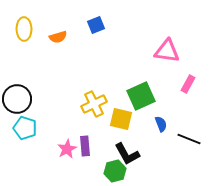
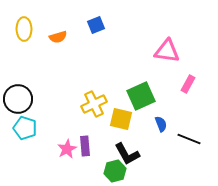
black circle: moved 1 px right
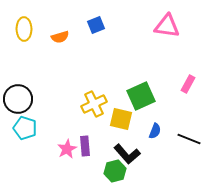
orange semicircle: moved 2 px right
pink triangle: moved 25 px up
blue semicircle: moved 6 px left, 7 px down; rotated 42 degrees clockwise
black L-shape: rotated 12 degrees counterclockwise
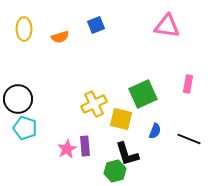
pink rectangle: rotated 18 degrees counterclockwise
green square: moved 2 px right, 2 px up
black L-shape: rotated 24 degrees clockwise
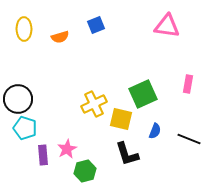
purple rectangle: moved 42 px left, 9 px down
green hexagon: moved 30 px left
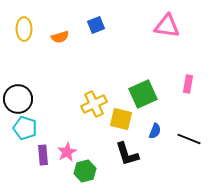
pink star: moved 3 px down
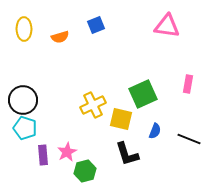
black circle: moved 5 px right, 1 px down
yellow cross: moved 1 px left, 1 px down
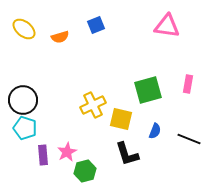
yellow ellipse: rotated 50 degrees counterclockwise
green square: moved 5 px right, 4 px up; rotated 8 degrees clockwise
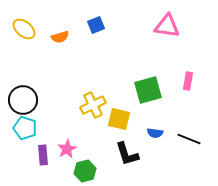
pink rectangle: moved 3 px up
yellow square: moved 2 px left
blue semicircle: moved 2 px down; rotated 77 degrees clockwise
pink star: moved 3 px up
